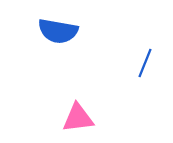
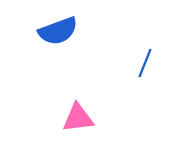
blue semicircle: rotated 30 degrees counterclockwise
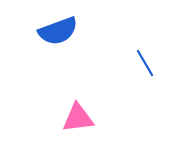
blue line: rotated 52 degrees counterclockwise
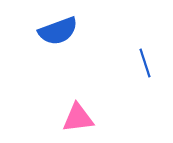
blue line: rotated 12 degrees clockwise
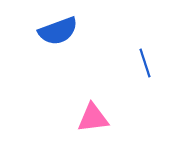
pink triangle: moved 15 px right
